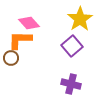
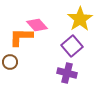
pink diamond: moved 8 px right, 2 px down
orange L-shape: moved 1 px right, 3 px up
brown circle: moved 1 px left, 4 px down
purple cross: moved 4 px left, 11 px up
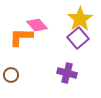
purple square: moved 6 px right, 8 px up
brown circle: moved 1 px right, 13 px down
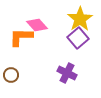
purple cross: rotated 12 degrees clockwise
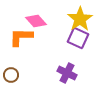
pink diamond: moved 1 px left, 4 px up
purple square: rotated 25 degrees counterclockwise
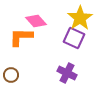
yellow star: moved 1 px up
purple square: moved 4 px left
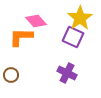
purple square: moved 1 px left, 1 px up
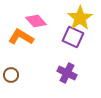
orange L-shape: rotated 30 degrees clockwise
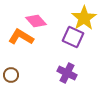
yellow star: moved 4 px right
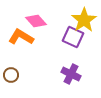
yellow star: moved 2 px down
purple cross: moved 4 px right, 1 px down
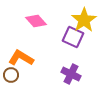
orange L-shape: moved 21 px down
